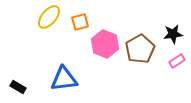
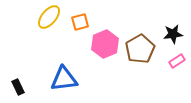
pink hexagon: rotated 16 degrees clockwise
black rectangle: rotated 35 degrees clockwise
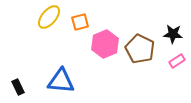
black star: rotated 12 degrees clockwise
brown pentagon: rotated 16 degrees counterclockwise
blue triangle: moved 3 px left, 2 px down; rotated 12 degrees clockwise
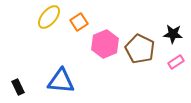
orange square: moved 1 px left; rotated 18 degrees counterclockwise
pink rectangle: moved 1 px left, 1 px down
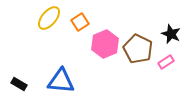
yellow ellipse: moved 1 px down
orange square: moved 1 px right
black star: moved 2 px left; rotated 18 degrees clockwise
brown pentagon: moved 2 px left
pink rectangle: moved 10 px left
black rectangle: moved 1 px right, 3 px up; rotated 35 degrees counterclockwise
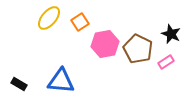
pink hexagon: rotated 12 degrees clockwise
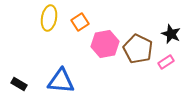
yellow ellipse: rotated 30 degrees counterclockwise
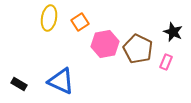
black star: moved 2 px right, 2 px up
pink rectangle: rotated 35 degrees counterclockwise
blue triangle: rotated 20 degrees clockwise
